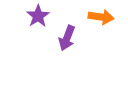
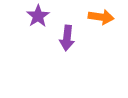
purple arrow: rotated 15 degrees counterclockwise
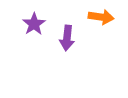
purple star: moved 4 px left, 8 px down
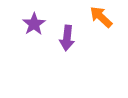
orange arrow: rotated 145 degrees counterclockwise
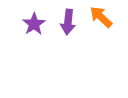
purple arrow: moved 1 px right, 16 px up
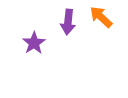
purple star: moved 19 px down
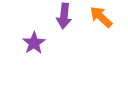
purple arrow: moved 4 px left, 6 px up
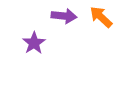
purple arrow: rotated 90 degrees counterclockwise
